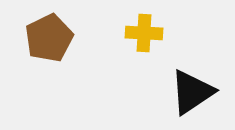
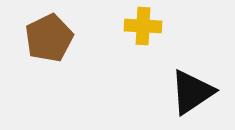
yellow cross: moved 1 px left, 7 px up
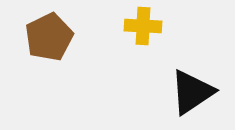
brown pentagon: moved 1 px up
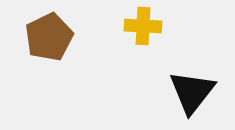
black triangle: rotated 18 degrees counterclockwise
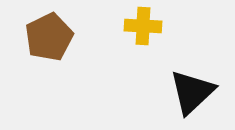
black triangle: rotated 9 degrees clockwise
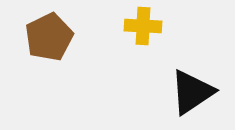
black triangle: rotated 9 degrees clockwise
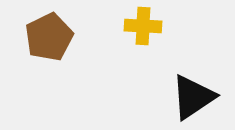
black triangle: moved 1 px right, 5 px down
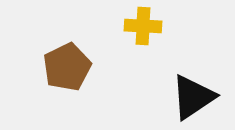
brown pentagon: moved 18 px right, 30 px down
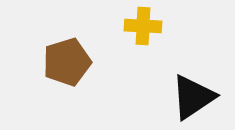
brown pentagon: moved 5 px up; rotated 9 degrees clockwise
